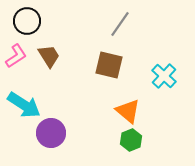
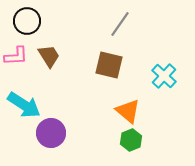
pink L-shape: rotated 30 degrees clockwise
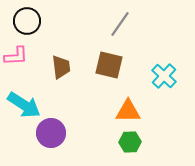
brown trapezoid: moved 12 px right, 11 px down; rotated 25 degrees clockwise
orange triangle: rotated 40 degrees counterclockwise
green hexagon: moved 1 px left, 2 px down; rotated 20 degrees clockwise
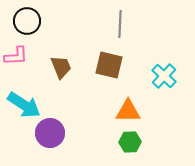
gray line: rotated 32 degrees counterclockwise
brown trapezoid: rotated 15 degrees counterclockwise
purple circle: moved 1 px left
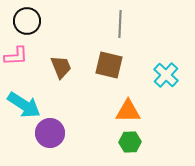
cyan cross: moved 2 px right, 1 px up
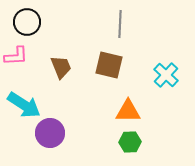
black circle: moved 1 px down
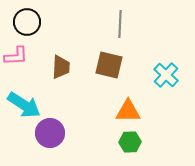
brown trapezoid: rotated 25 degrees clockwise
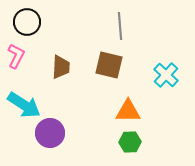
gray line: moved 2 px down; rotated 8 degrees counterclockwise
pink L-shape: rotated 60 degrees counterclockwise
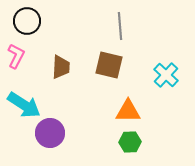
black circle: moved 1 px up
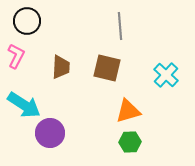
brown square: moved 2 px left, 3 px down
orange triangle: rotated 16 degrees counterclockwise
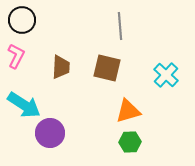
black circle: moved 5 px left, 1 px up
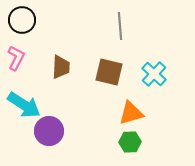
pink L-shape: moved 2 px down
brown square: moved 2 px right, 4 px down
cyan cross: moved 12 px left, 1 px up
orange triangle: moved 3 px right, 2 px down
purple circle: moved 1 px left, 2 px up
